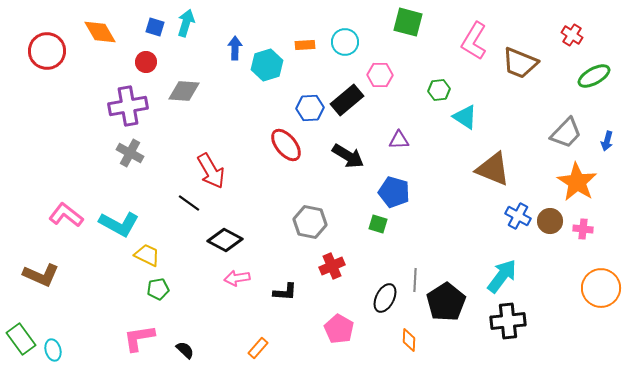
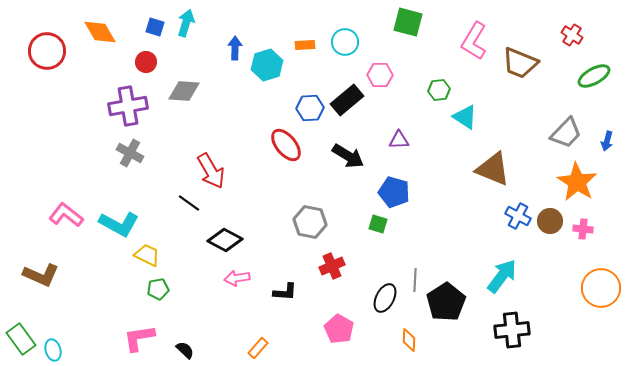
black cross at (508, 321): moved 4 px right, 9 px down
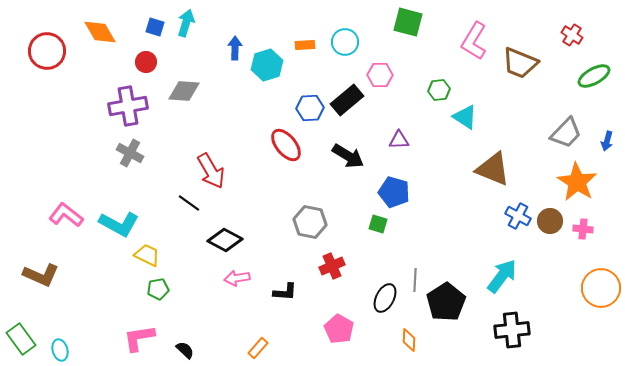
cyan ellipse at (53, 350): moved 7 px right
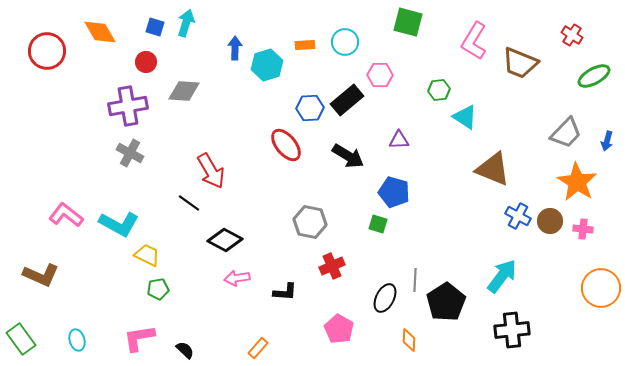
cyan ellipse at (60, 350): moved 17 px right, 10 px up
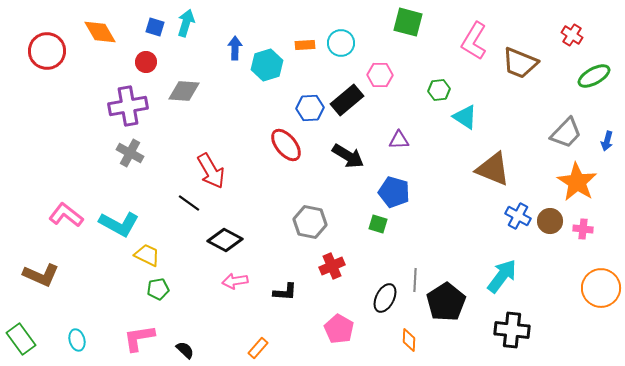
cyan circle at (345, 42): moved 4 px left, 1 px down
pink arrow at (237, 278): moved 2 px left, 3 px down
black cross at (512, 330): rotated 12 degrees clockwise
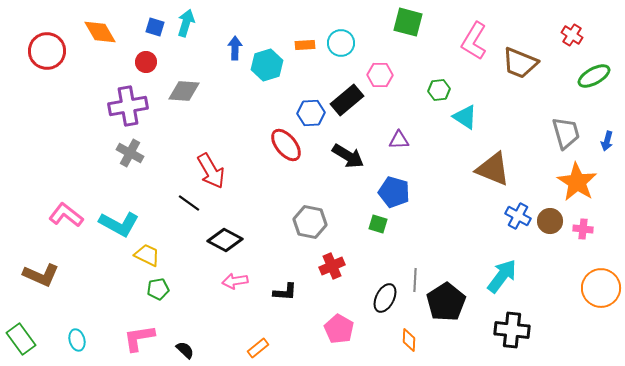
blue hexagon at (310, 108): moved 1 px right, 5 px down
gray trapezoid at (566, 133): rotated 60 degrees counterclockwise
orange rectangle at (258, 348): rotated 10 degrees clockwise
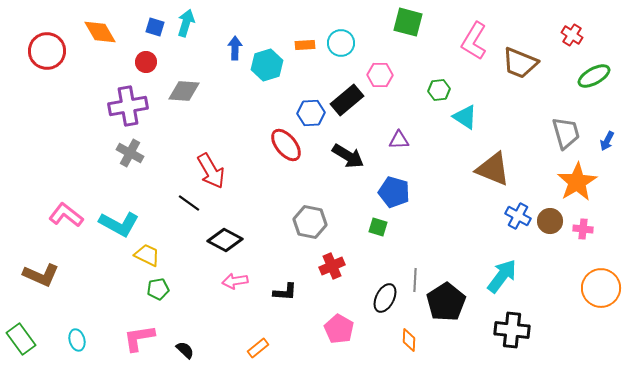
blue arrow at (607, 141): rotated 12 degrees clockwise
orange star at (577, 182): rotated 9 degrees clockwise
green square at (378, 224): moved 3 px down
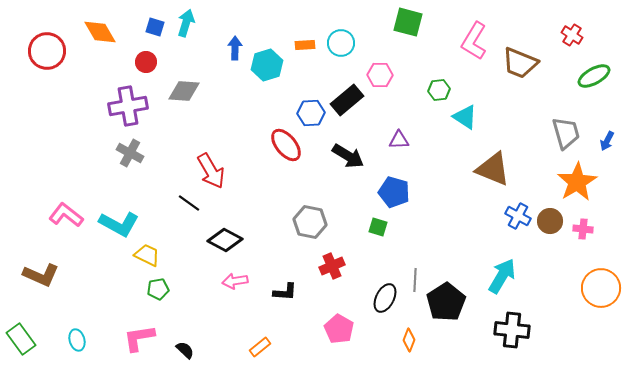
cyan arrow at (502, 276): rotated 6 degrees counterclockwise
orange diamond at (409, 340): rotated 20 degrees clockwise
orange rectangle at (258, 348): moved 2 px right, 1 px up
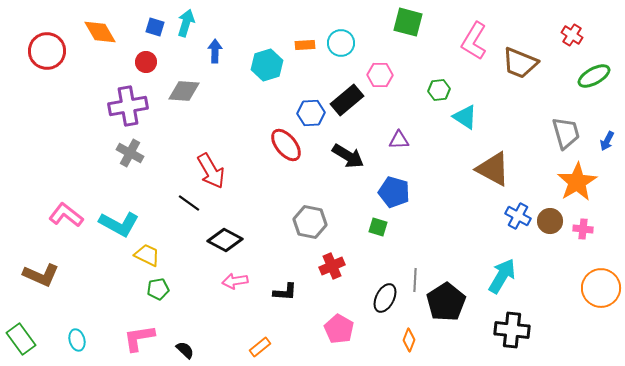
blue arrow at (235, 48): moved 20 px left, 3 px down
brown triangle at (493, 169): rotated 6 degrees clockwise
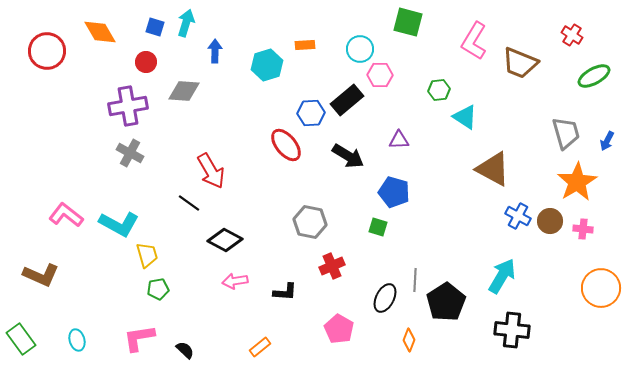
cyan circle at (341, 43): moved 19 px right, 6 px down
yellow trapezoid at (147, 255): rotated 48 degrees clockwise
